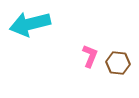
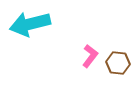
pink L-shape: rotated 15 degrees clockwise
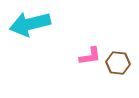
pink L-shape: rotated 45 degrees clockwise
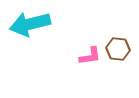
brown hexagon: moved 14 px up
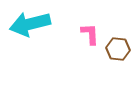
pink L-shape: moved 22 px up; rotated 85 degrees counterclockwise
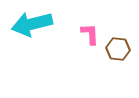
cyan arrow: moved 2 px right
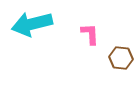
brown hexagon: moved 3 px right, 9 px down
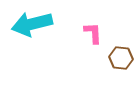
pink L-shape: moved 3 px right, 1 px up
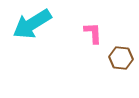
cyan arrow: rotated 18 degrees counterclockwise
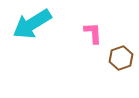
brown hexagon: rotated 25 degrees counterclockwise
